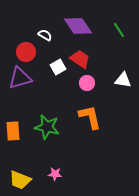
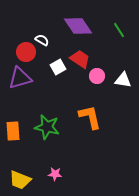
white semicircle: moved 3 px left, 5 px down
pink circle: moved 10 px right, 7 px up
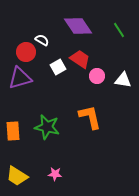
yellow trapezoid: moved 3 px left, 4 px up; rotated 10 degrees clockwise
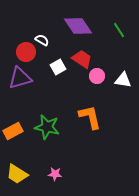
red trapezoid: moved 2 px right
orange rectangle: rotated 66 degrees clockwise
yellow trapezoid: moved 2 px up
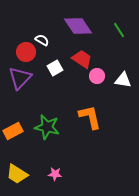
white square: moved 3 px left, 1 px down
purple triangle: rotated 30 degrees counterclockwise
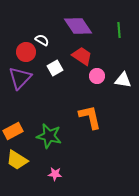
green line: rotated 28 degrees clockwise
red trapezoid: moved 3 px up
green star: moved 2 px right, 9 px down
yellow trapezoid: moved 14 px up
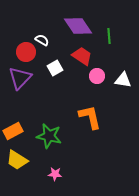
green line: moved 10 px left, 6 px down
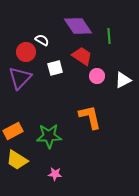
white square: rotated 14 degrees clockwise
white triangle: rotated 36 degrees counterclockwise
green star: rotated 15 degrees counterclockwise
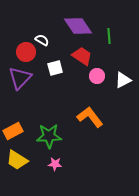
orange L-shape: rotated 24 degrees counterclockwise
pink star: moved 10 px up
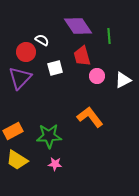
red trapezoid: rotated 140 degrees counterclockwise
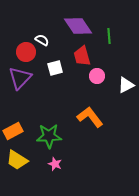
white triangle: moved 3 px right, 5 px down
pink star: rotated 16 degrees clockwise
